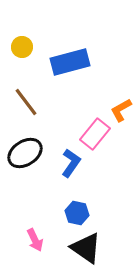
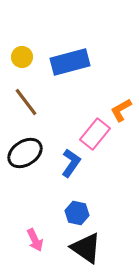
yellow circle: moved 10 px down
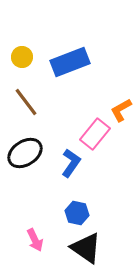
blue rectangle: rotated 6 degrees counterclockwise
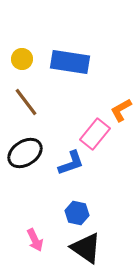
yellow circle: moved 2 px down
blue rectangle: rotated 30 degrees clockwise
blue L-shape: rotated 36 degrees clockwise
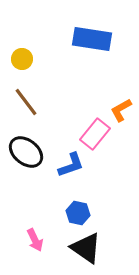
blue rectangle: moved 22 px right, 23 px up
black ellipse: moved 1 px right, 1 px up; rotated 72 degrees clockwise
blue L-shape: moved 2 px down
blue hexagon: moved 1 px right
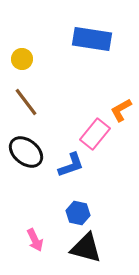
black triangle: rotated 20 degrees counterclockwise
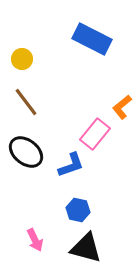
blue rectangle: rotated 18 degrees clockwise
orange L-shape: moved 1 px right, 3 px up; rotated 10 degrees counterclockwise
blue hexagon: moved 3 px up
